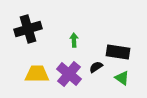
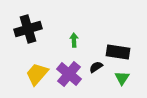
yellow trapezoid: rotated 50 degrees counterclockwise
green triangle: rotated 28 degrees clockwise
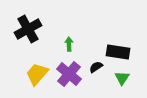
black cross: rotated 12 degrees counterclockwise
green arrow: moved 5 px left, 4 px down
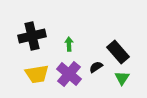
black cross: moved 4 px right, 7 px down; rotated 16 degrees clockwise
black rectangle: rotated 40 degrees clockwise
yellow trapezoid: rotated 140 degrees counterclockwise
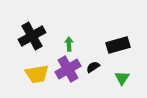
black cross: rotated 16 degrees counterclockwise
black rectangle: moved 7 px up; rotated 65 degrees counterclockwise
black semicircle: moved 3 px left
purple cross: moved 1 px left, 5 px up; rotated 20 degrees clockwise
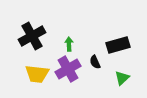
black semicircle: moved 2 px right, 5 px up; rotated 80 degrees counterclockwise
yellow trapezoid: rotated 15 degrees clockwise
green triangle: rotated 14 degrees clockwise
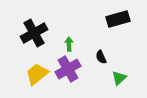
black cross: moved 2 px right, 3 px up
black rectangle: moved 26 px up
black semicircle: moved 6 px right, 5 px up
yellow trapezoid: rotated 135 degrees clockwise
green triangle: moved 3 px left
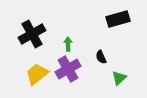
black cross: moved 2 px left, 1 px down
green arrow: moved 1 px left
